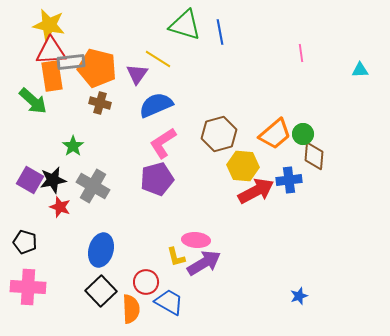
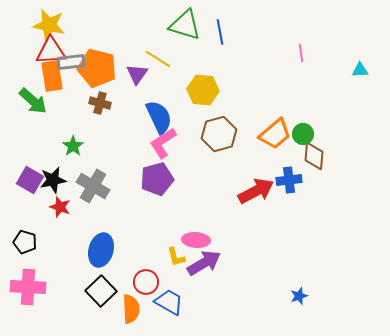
blue semicircle: moved 3 px right, 12 px down; rotated 88 degrees clockwise
yellow hexagon: moved 40 px left, 76 px up
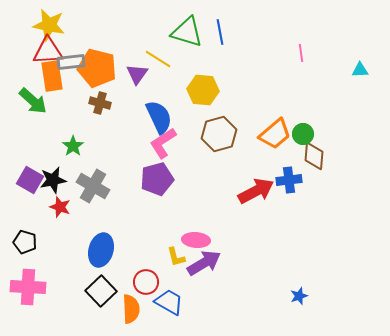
green triangle: moved 2 px right, 7 px down
red triangle: moved 3 px left
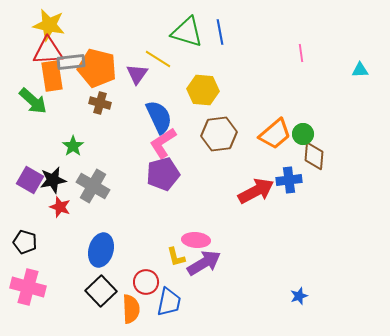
brown hexagon: rotated 8 degrees clockwise
purple pentagon: moved 6 px right, 5 px up
pink cross: rotated 12 degrees clockwise
blue trapezoid: rotated 72 degrees clockwise
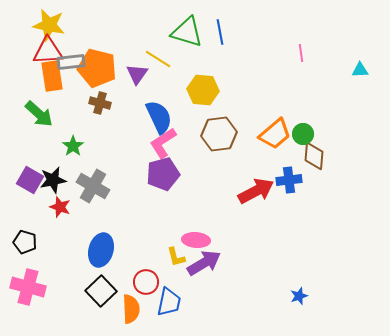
green arrow: moved 6 px right, 13 px down
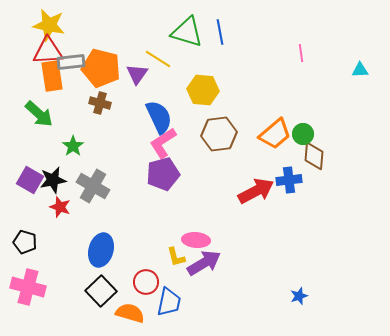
orange pentagon: moved 4 px right
orange semicircle: moved 1 px left, 4 px down; rotated 72 degrees counterclockwise
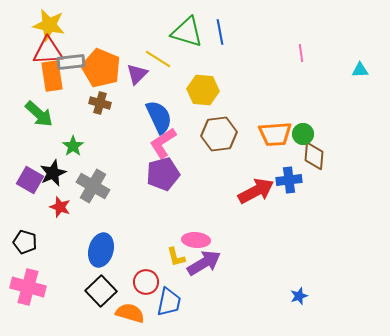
orange pentagon: rotated 9 degrees clockwise
purple triangle: rotated 10 degrees clockwise
orange trapezoid: rotated 36 degrees clockwise
black star: moved 7 px up; rotated 12 degrees counterclockwise
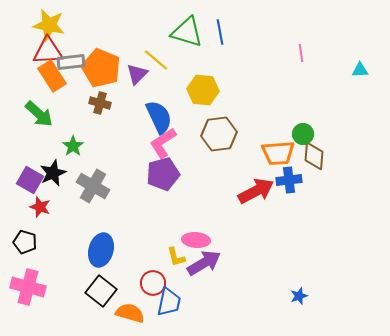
yellow line: moved 2 px left, 1 px down; rotated 8 degrees clockwise
orange rectangle: rotated 24 degrees counterclockwise
orange trapezoid: moved 3 px right, 19 px down
red star: moved 20 px left
red circle: moved 7 px right, 1 px down
black square: rotated 8 degrees counterclockwise
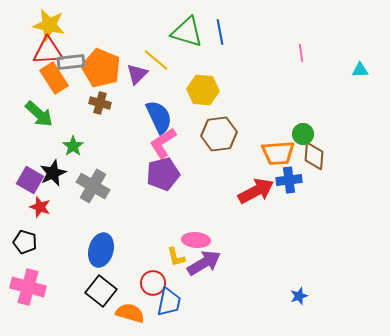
orange rectangle: moved 2 px right, 2 px down
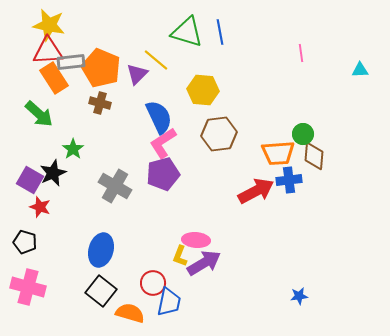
green star: moved 3 px down
gray cross: moved 22 px right
yellow L-shape: moved 4 px right, 1 px up; rotated 35 degrees clockwise
blue star: rotated 12 degrees clockwise
